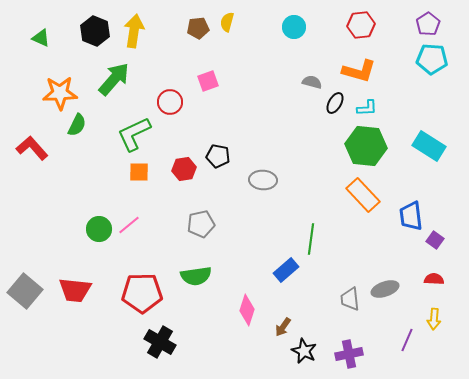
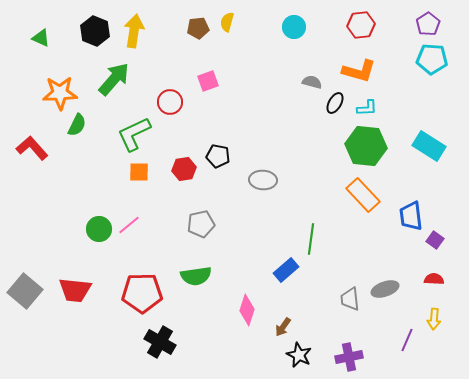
black star at (304, 351): moved 5 px left, 4 px down
purple cross at (349, 354): moved 3 px down
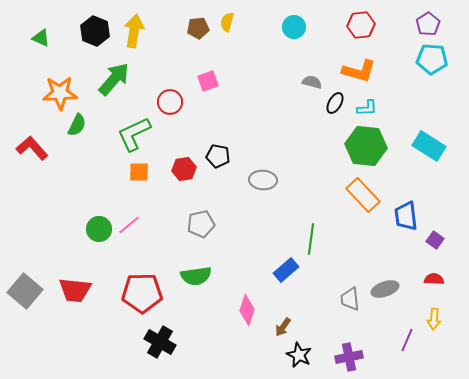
blue trapezoid at (411, 216): moved 5 px left
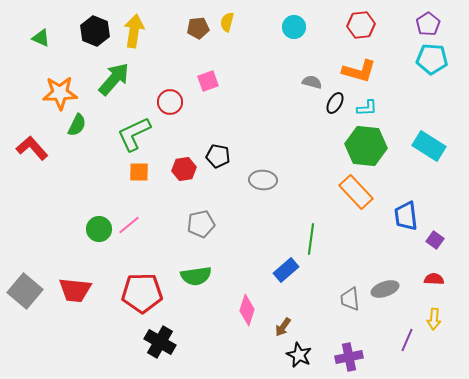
orange rectangle at (363, 195): moved 7 px left, 3 px up
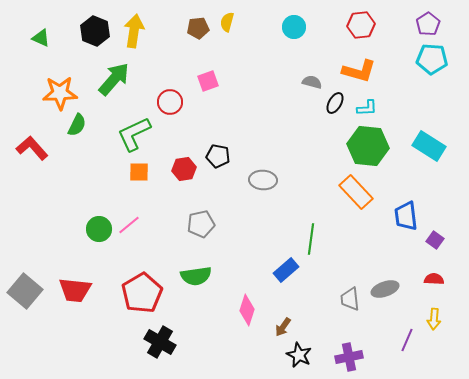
green hexagon at (366, 146): moved 2 px right
red pentagon at (142, 293): rotated 30 degrees counterclockwise
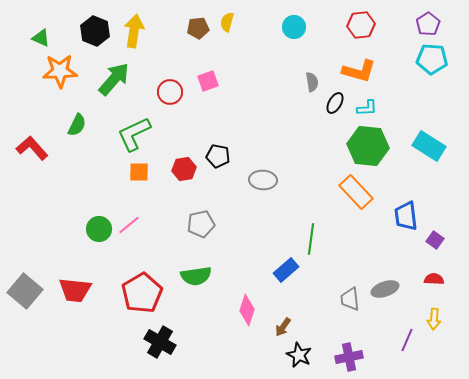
gray semicircle at (312, 82): rotated 66 degrees clockwise
orange star at (60, 93): moved 22 px up
red circle at (170, 102): moved 10 px up
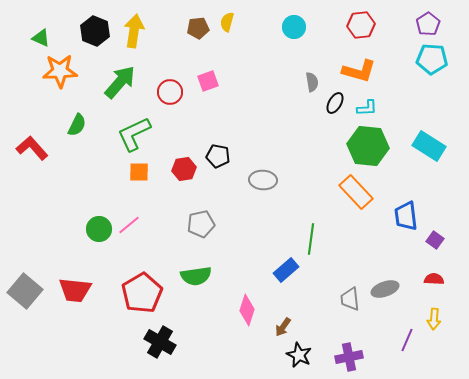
green arrow at (114, 79): moved 6 px right, 3 px down
